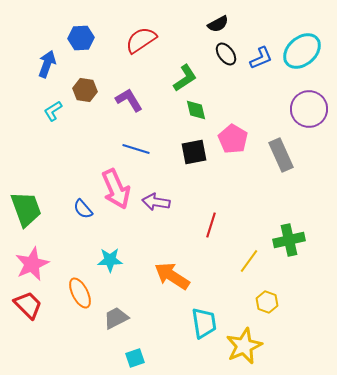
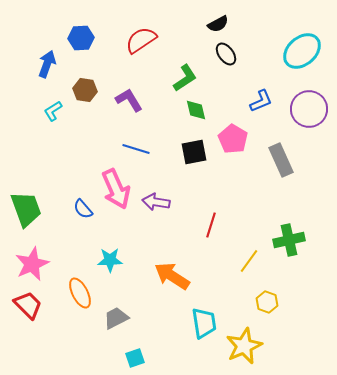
blue L-shape: moved 43 px down
gray rectangle: moved 5 px down
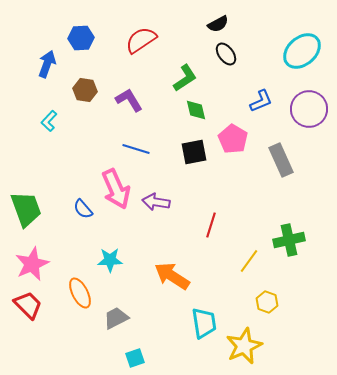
cyan L-shape: moved 4 px left, 10 px down; rotated 15 degrees counterclockwise
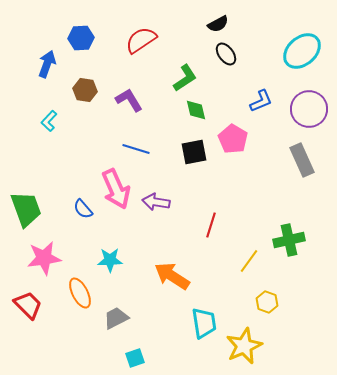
gray rectangle: moved 21 px right
pink star: moved 12 px right, 6 px up; rotated 16 degrees clockwise
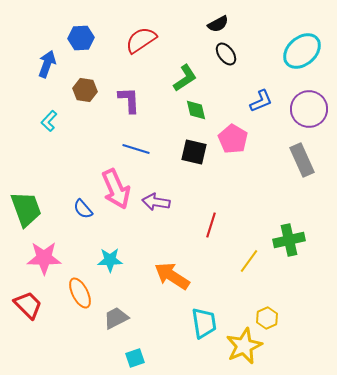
purple L-shape: rotated 28 degrees clockwise
black square: rotated 24 degrees clockwise
pink star: rotated 8 degrees clockwise
yellow hexagon: moved 16 px down; rotated 15 degrees clockwise
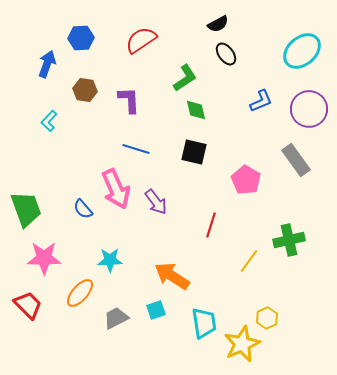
pink pentagon: moved 13 px right, 41 px down
gray rectangle: moved 6 px left; rotated 12 degrees counterclockwise
purple arrow: rotated 136 degrees counterclockwise
orange ellipse: rotated 68 degrees clockwise
yellow star: moved 2 px left, 2 px up
cyan square: moved 21 px right, 48 px up
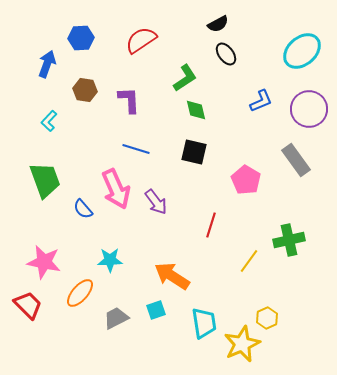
green trapezoid: moved 19 px right, 29 px up
pink star: moved 4 px down; rotated 12 degrees clockwise
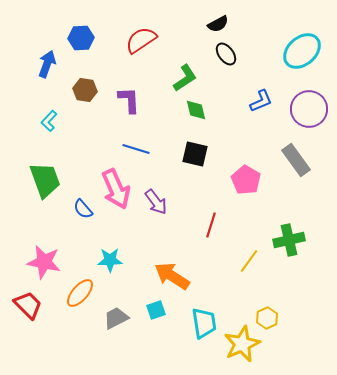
black square: moved 1 px right, 2 px down
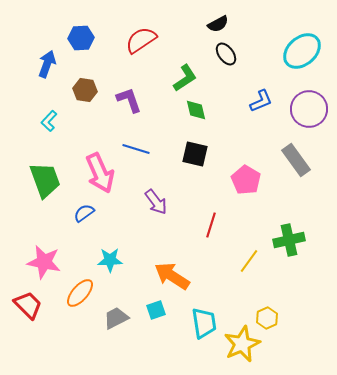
purple L-shape: rotated 16 degrees counterclockwise
pink arrow: moved 16 px left, 16 px up
blue semicircle: moved 1 px right, 4 px down; rotated 95 degrees clockwise
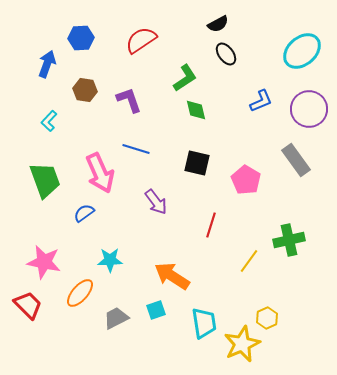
black square: moved 2 px right, 9 px down
